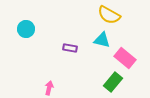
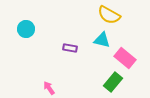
pink arrow: rotated 48 degrees counterclockwise
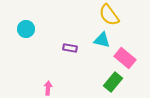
yellow semicircle: rotated 25 degrees clockwise
pink arrow: moved 1 px left; rotated 40 degrees clockwise
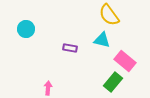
pink rectangle: moved 3 px down
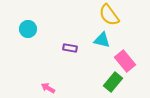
cyan circle: moved 2 px right
pink rectangle: rotated 10 degrees clockwise
pink arrow: rotated 64 degrees counterclockwise
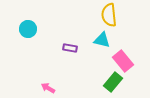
yellow semicircle: rotated 30 degrees clockwise
pink rectangle: moved 2 px left
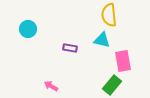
pink rectangle: rotated 30 degrees clockwise
green rectangle: moved 1 px left, 3 px down
pink arrow: moved 3 px right, 2 px up
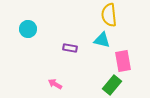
pink arrow: moved 4 px right, 2 px up
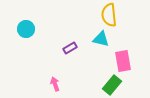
cyan circle: moved 2 px left
cyan triangle: moved 1 px left, 1 px up
purple rectangle: rotated 40 degrees counterclockwise
pink arrow: rotated 40 degrees clockwise
